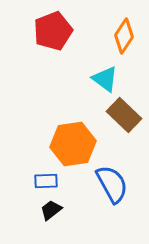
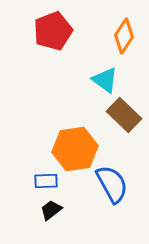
cyan triangle: moved 1 px down
orange hexagon: moved 2 px right, 5 px down
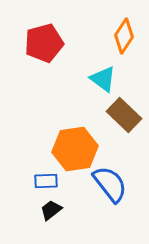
red pentagon: moved 9 px left, 12 px down; rotated 6 degrees clockwise
cyan triangle: moved 2 px left, 1 px up
blue semicircle: moved 2 px left; rotated 9 degrees counterclockwise
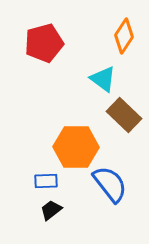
orange hexagon: moved 1 px right, 2 px up; rotated 9 degrees clockwise
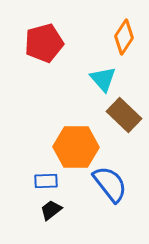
orange diamond: moved 1 px down
cyan triangle: rotated 12 degrees clockwise
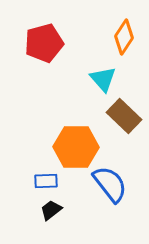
brown rectangle: moved 1 px down
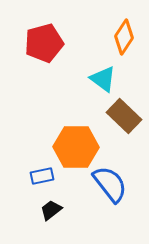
cyan triangle: rotated 12 degrees counterclockwise
blue rectangle: moved 4 px left, 5 px up; rotated 10 degrees counterclockwise
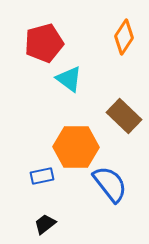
cyan triangle: moved 34 px left
black trapezoid: moved 6 px left, 14 px down
